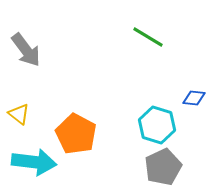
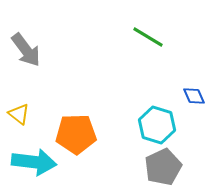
blue diamond: moved 2 px up; rotated 60 degrees clockwise
orange pentagon: rotated 30 degrees counterclockwise
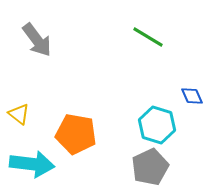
gray arrow: moved 11 px right, 10 px up
blue diamond: moved 2 px left
orange pentagon: rotated 12 degrees clockwise
cyan arrow: moved 2 px left, 2 px down
gray pentagon: moved 13 px left
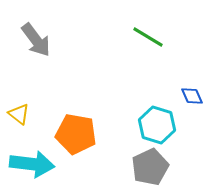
gray arrow: moved 1 px left
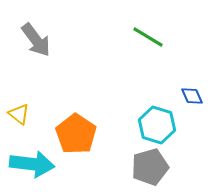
orange pentagon: rotated 24 degrees clockwise
gray pentagon: rotated 9 degrees clockwise
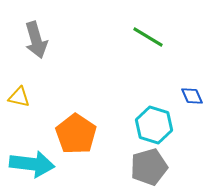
gray arrow: rotated 21 degrees clockwise
yellow triangle: moved 17 px up; rotated 25 degrees counterclockwise
cyan hexagon: moved 3 px left
gray pentagon: moved 1 px left
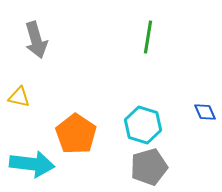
green line: rotated 68 degrees clockwise
blue diamond: moved 13 px right, 16 px down
cyan hexagon: moved 11 px left
